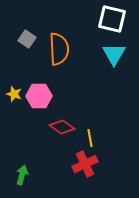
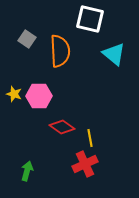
white square: moved 22 px left
orange semicircle: moved 1 px right, 2 px down
cyan triangle: rotated 20 degrees counterclockwise
green arrow: moved 5 px right, 4 px up
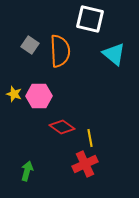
gray square: moved 3 px right, 6 px down
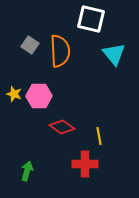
white square: moved 1 px right
cyan triangle: rotated 10 degrees clockwise
yellow line: moved 9 px right, 2 px up
red cross: rotated 25 degrees clockwise
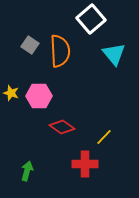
white square: rotated 36 degrees clockwise
yellow star: moved 3 px left, 1 px up
yellow line: moved 5 px right, 1 px down; rotated 54 degrees clockwise
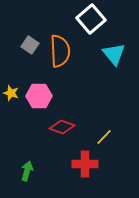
red diamond: rotated 15 degrees counterclockwise
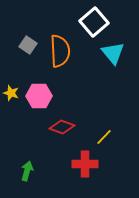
white square: moved 3 px right, 3 px down
gray square: moved 2 px left
cyan triangle: moved 1 px left, 1 px up
